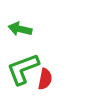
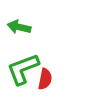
green arrow: moved 1 px left, 2 px up
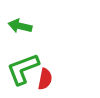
green arrow: moved 1 px right, 1 px up
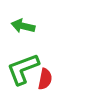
green arrow: moved 3 px right
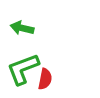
green arrow: moved 1 px left, 2 px down
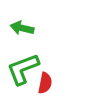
red semicircle: moved 4 px down
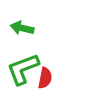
red semicircle: moved 5 px up
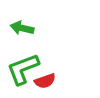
red semicircle: moved 3 px down; rotated 60 degrees clockwise
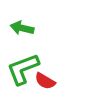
red semicircle: rotated 50 degrees clockwise
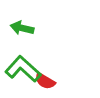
green L-shape: rotated 63 degrees clockwise
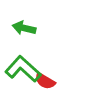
green arrow: moved 2 px right
